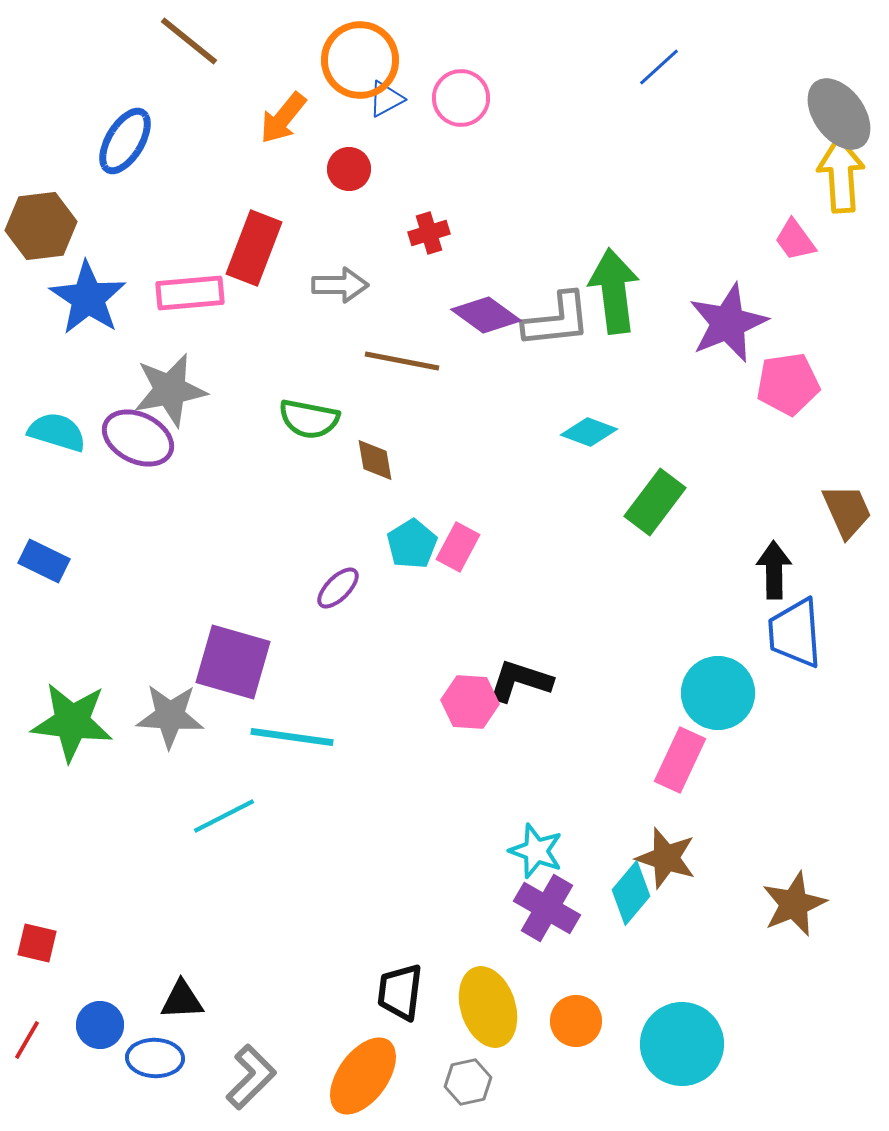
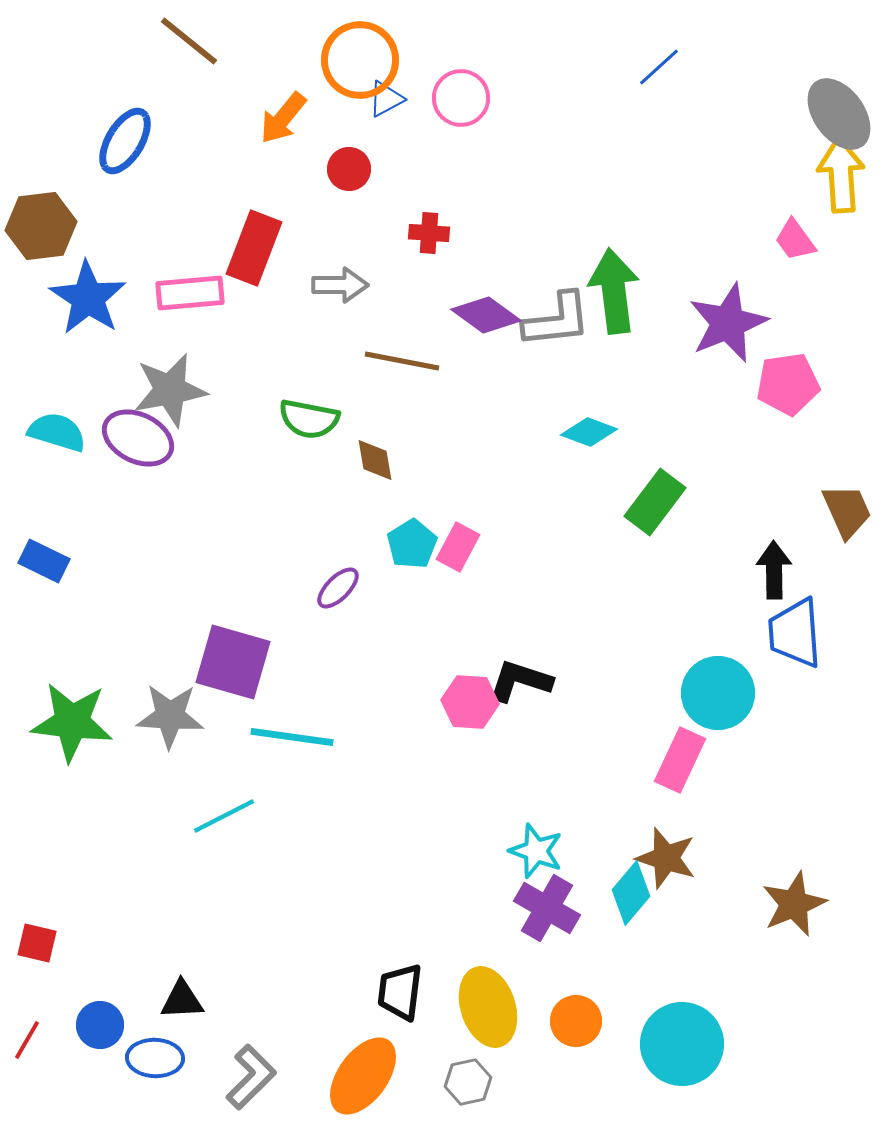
red cross at (429, 233): rotated 21 degrees clockwise
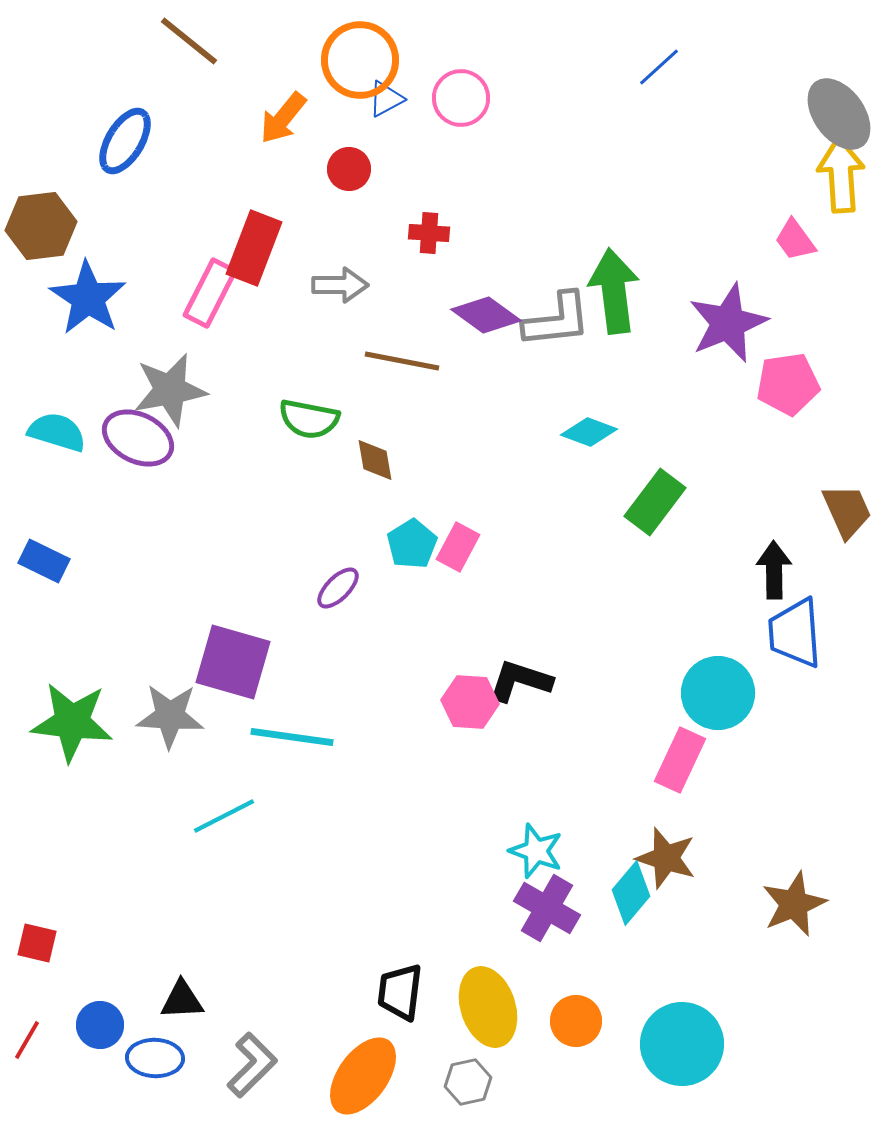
pink rectangle at (190, 293): moved 20 px right; rotated 58 degrees counterclockwise
gray L-shape at (251, 1077): moved 1 px right, 12 px up
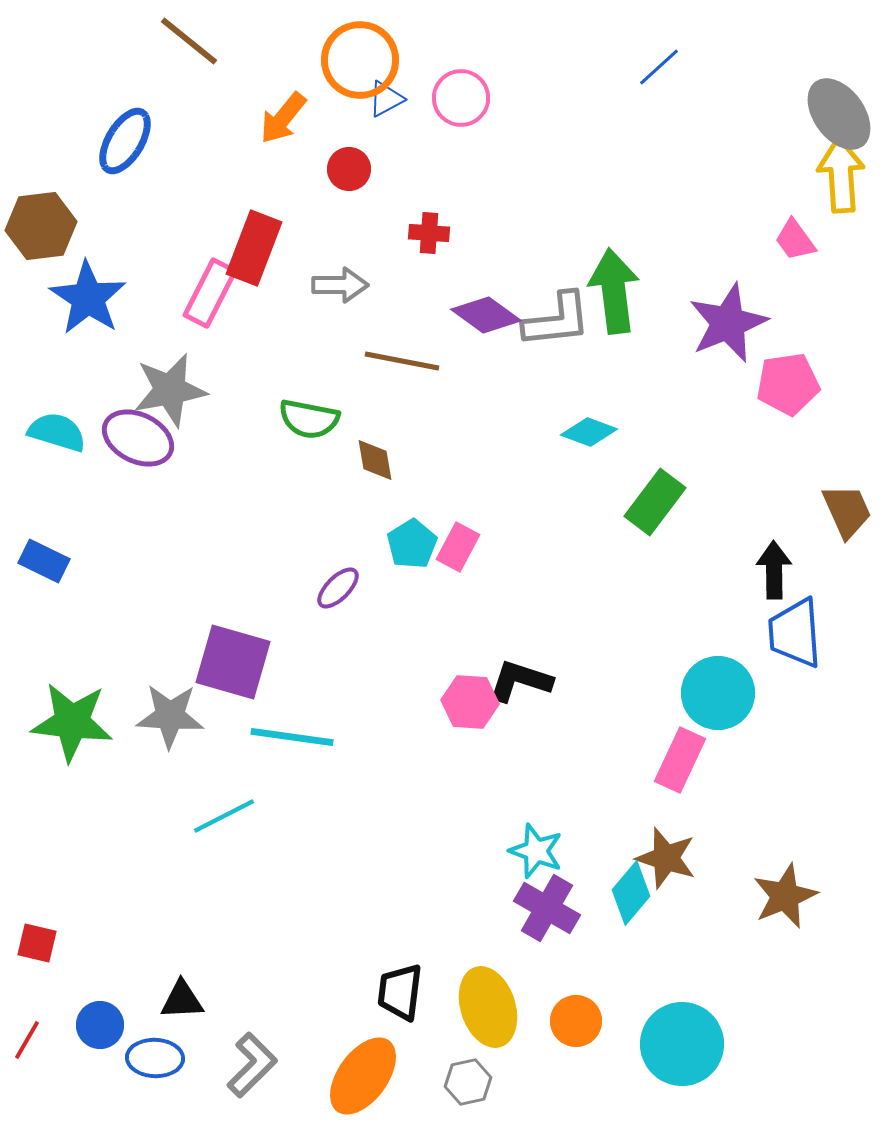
brown star at (794, 904): moved 9 px left, 8 px up
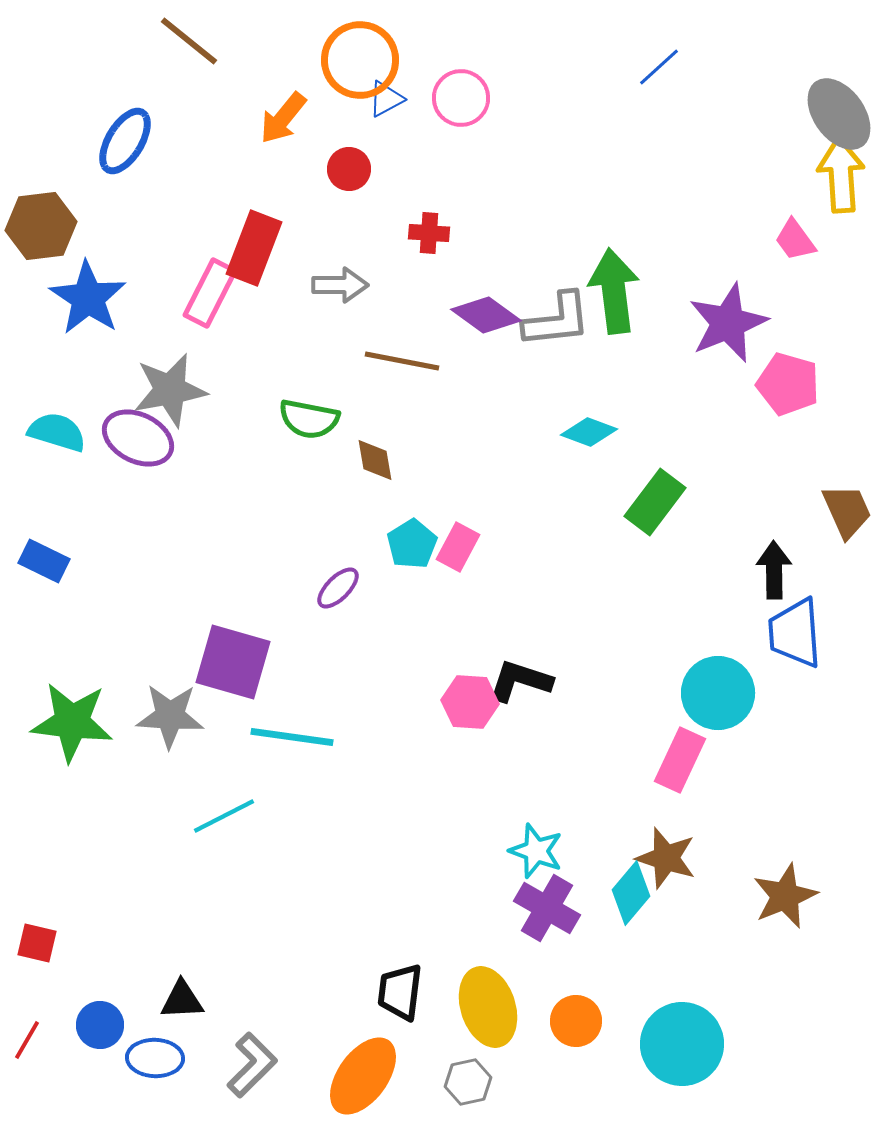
pink pentagon at (788, 384): rotated 24 degrees clockwise
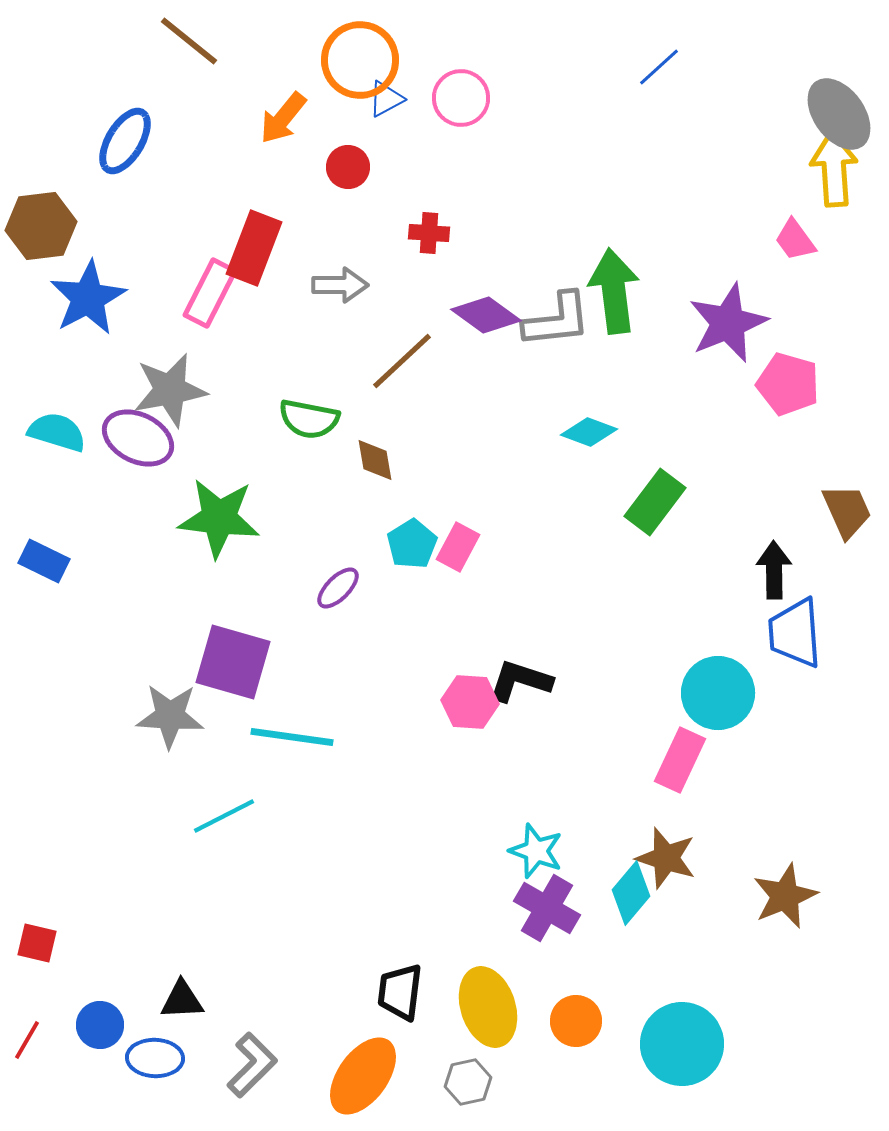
red circle at (349, 169): moved 1 px left, 2 px up
yellow arrow at (841, 175): moved 7 px left, 6 px up
blue star at (88, 298): rotated 10 degrees clockwise
brown line at (402, 361): rotated 54 degrees counterclockwise
green star at (72, 722): moved 147 px right, 204 px up
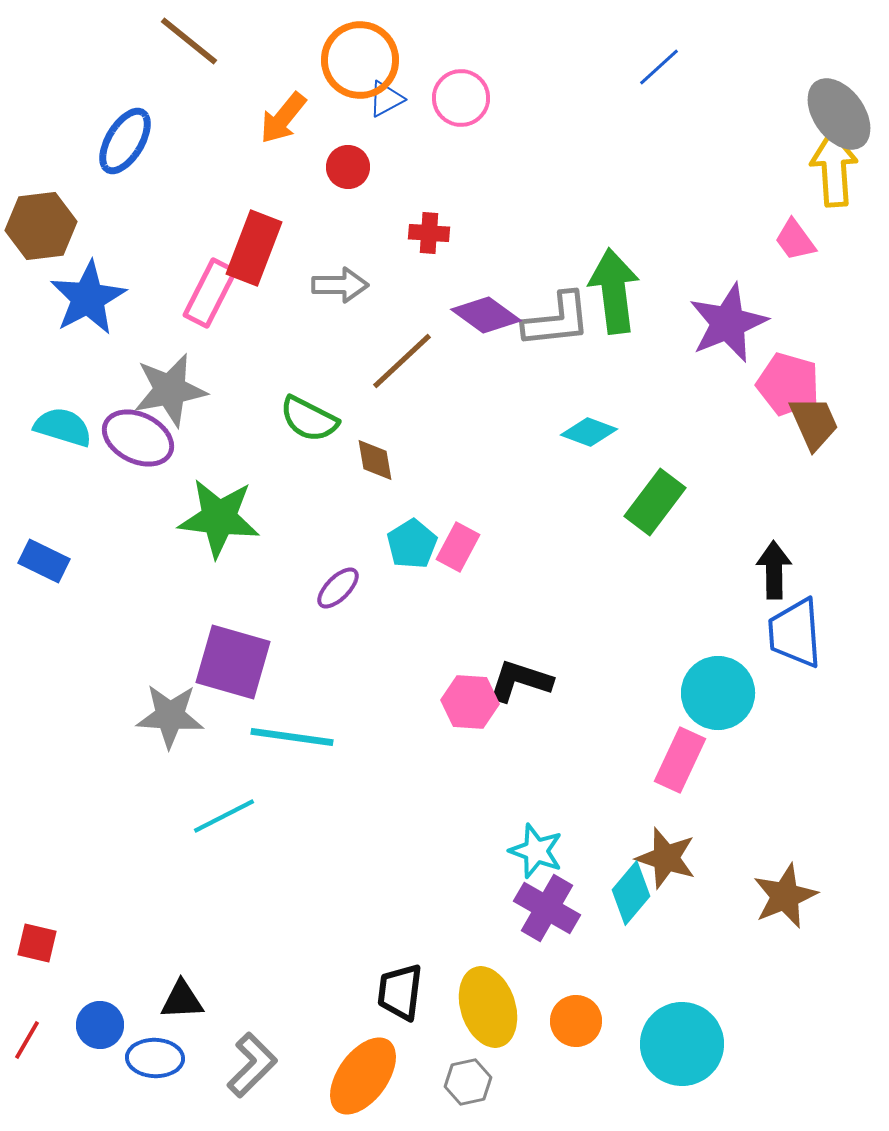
green semicircle at (309, 419): rotated 16 degrees clockwise
cyan semicircle at (57, 432): moved 6 px right, 5 px up
brown trapezoid at (847, 511): moved 33 px left, 88 px up
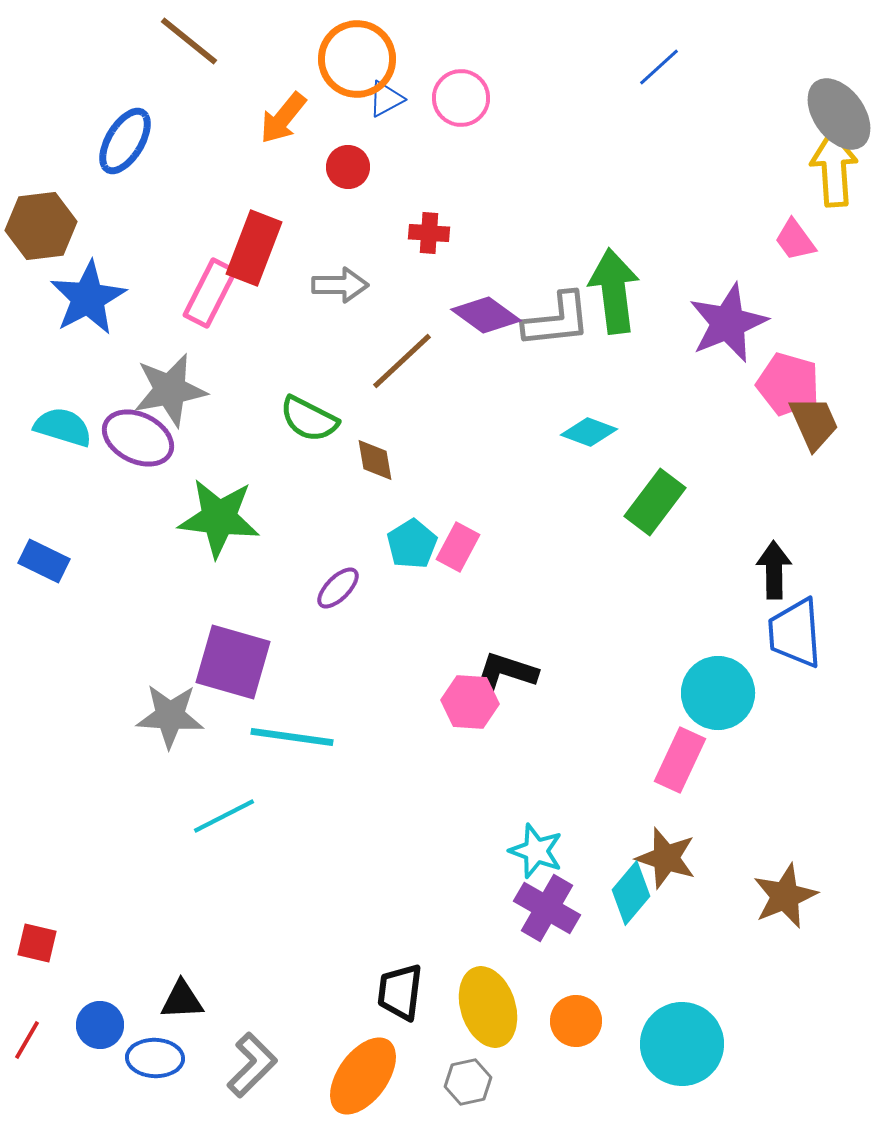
orange circle at (360, 60): moved 3 px left, 1 px up
black L-shape at (520, 681): moved 15 px left, 8 px up
